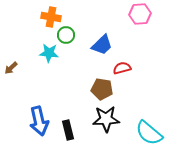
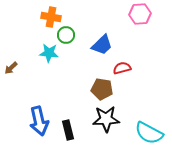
cyan semicircle: rotated 12 degrees counterclockwise
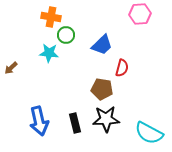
red semicircle: rotated 120 degrees clockwise
black rectangle: moved 7 px right, 7 px up
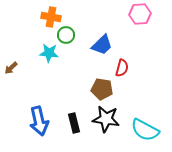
black star: rotated 12 degrees clockwise
black rectangle: moved 1 px left
cyan semicircle: moved 4 px left, 3 px up
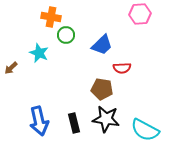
cyan star: moved 10 px left; rotated 18 degrees clockwise
red semicircle: rotated 72 degrees clockwise
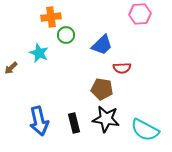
orange cross: rotated 18 degrees counterclockwise
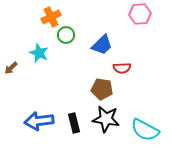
orange cross: rotated 18 degrees counterclockwise
blue arrow: rotated 96 degrees clockwise
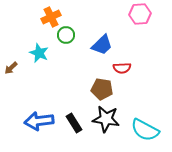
black rectangle: rotated 18 degrees counterclockwise
